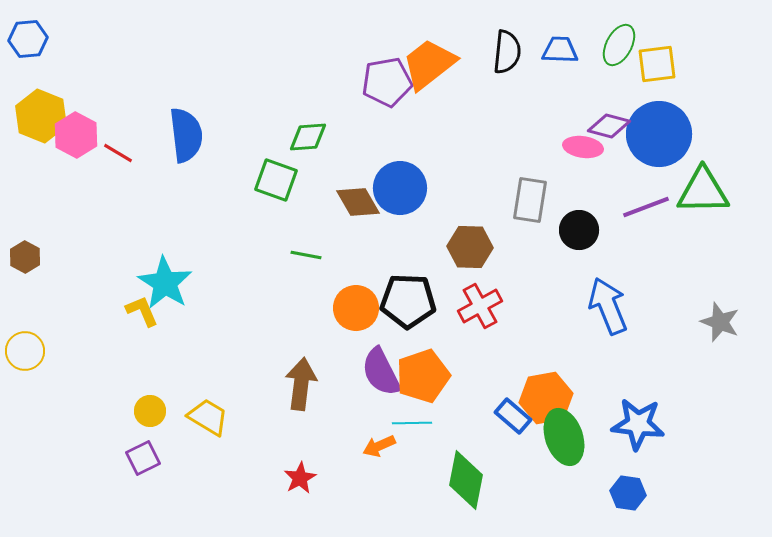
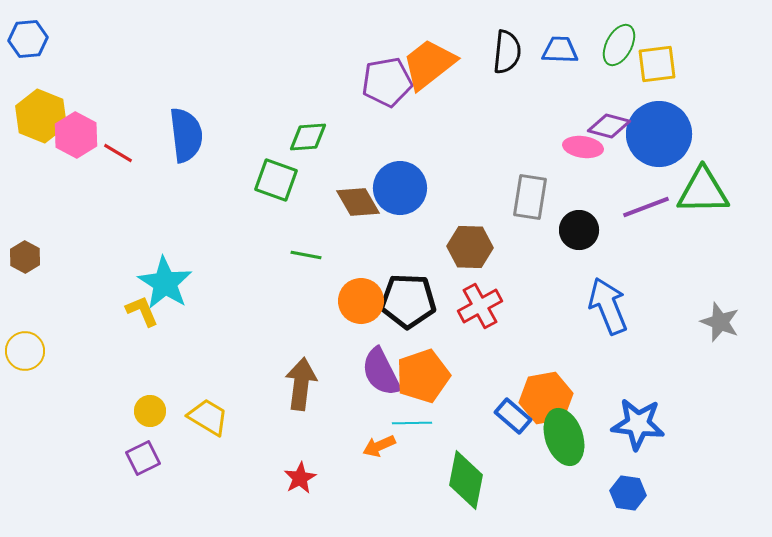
gray rectangle at (530, 200): moved 3 px up
orange circle at (356, 308): moved 5 px right, 7 px up
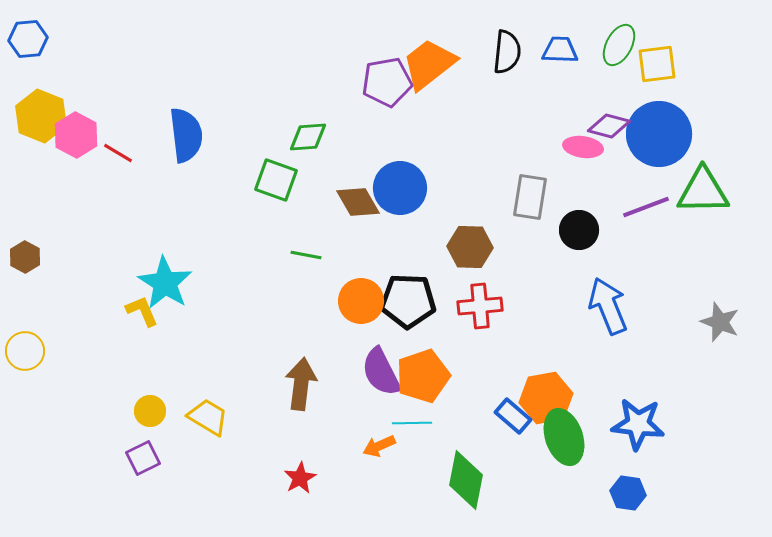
red cross at (480, 306): rotated 24 degrees clockwise
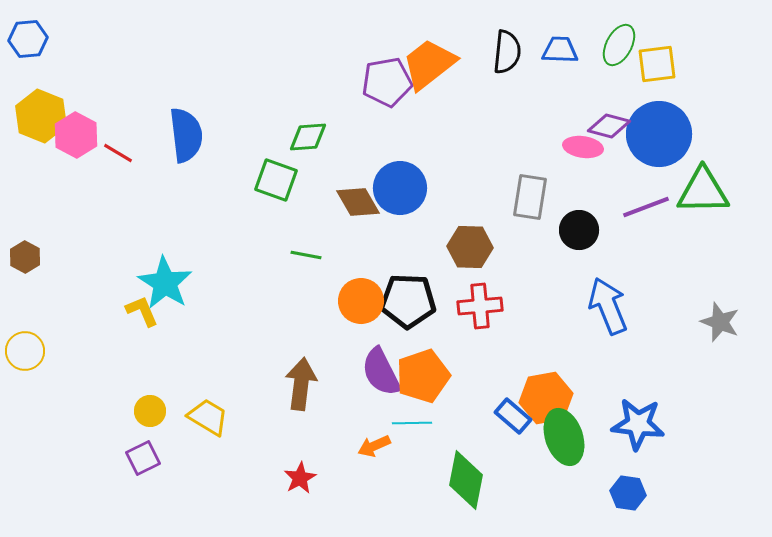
orange arrow at (379, 446): moved 5 px left
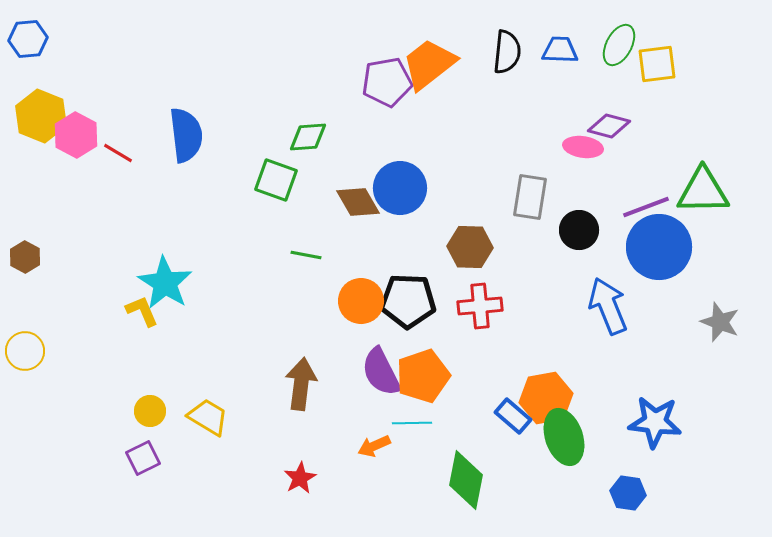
blue circle at (659, 134): moved 113 px down
blue star at (638, 424): moved 17 px right, 2 px up
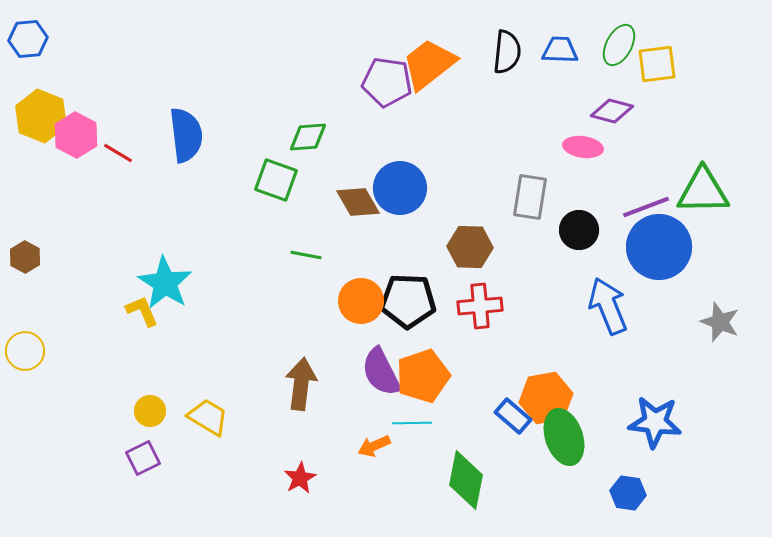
purple pentagon at (387, 82): rotated 18 degrees clockwise
purple diamond at (609, 126): moved 3 px right, 15 px up
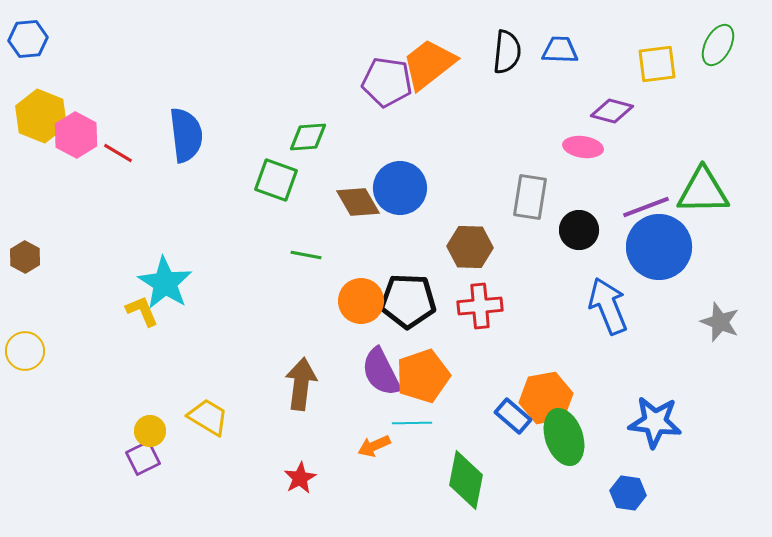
green ellipse at (619, 45): moved 99 px right
yellow circle at (150, 411): moved 20 px down
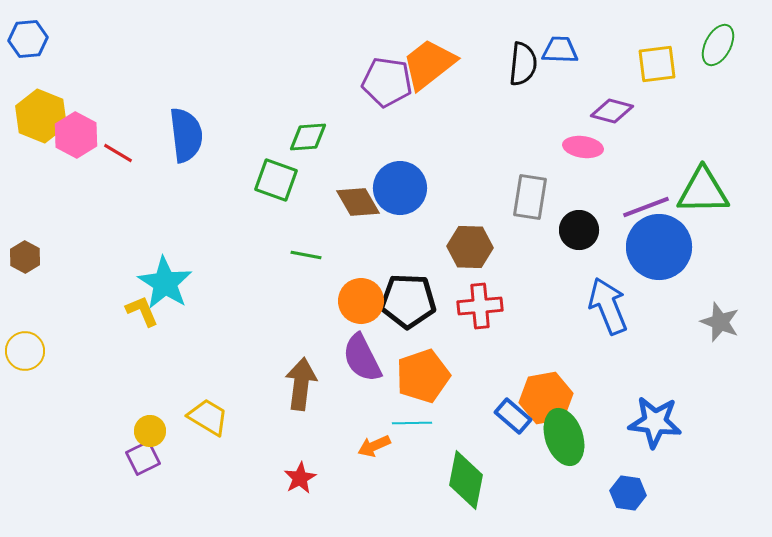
black semicircle at (507, 52): moved 16 px right, 12 px down
purple semicircle at (381, 372): moved 19 px left, 14 px up
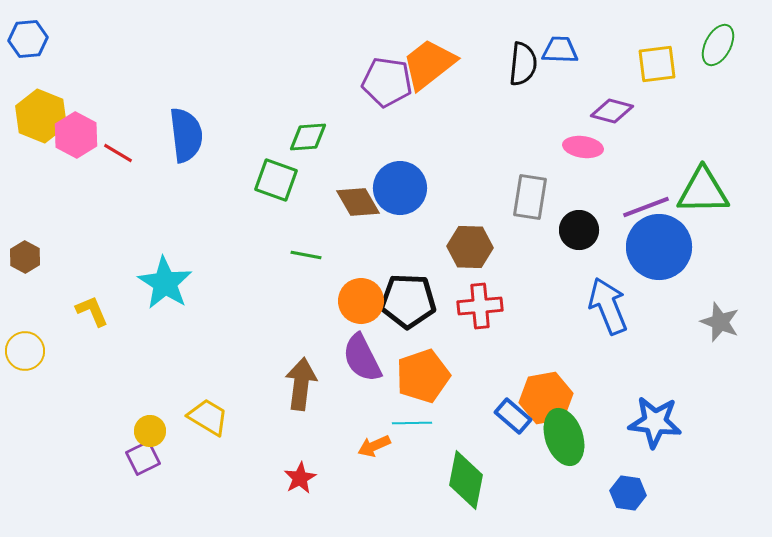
yellow L-shape at (142, 311): moved 50 px left
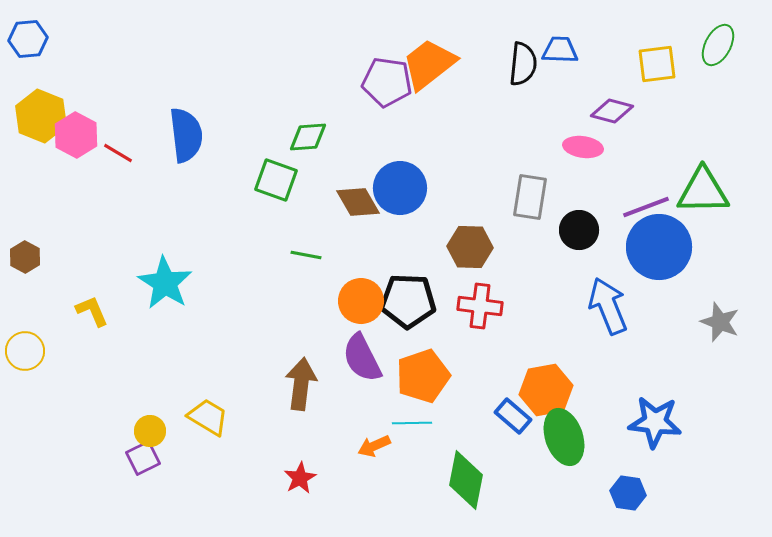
red cross at (480, 306): rotated 12 degrees clockwise
orange hexagon at (546, 398): moved 8 px up
